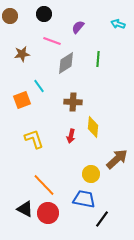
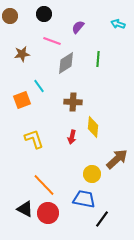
red arrow: moved 1 px right, 1 px down
yellow circle: moved 1 px right
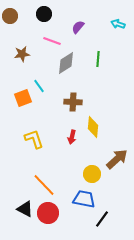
orange square: moved 1 px right, 2 px up
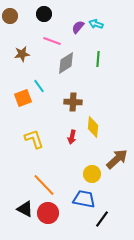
cyan arrow: moved 22 px left
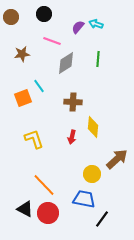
brown circle: moved 1 px right, 1 px down
